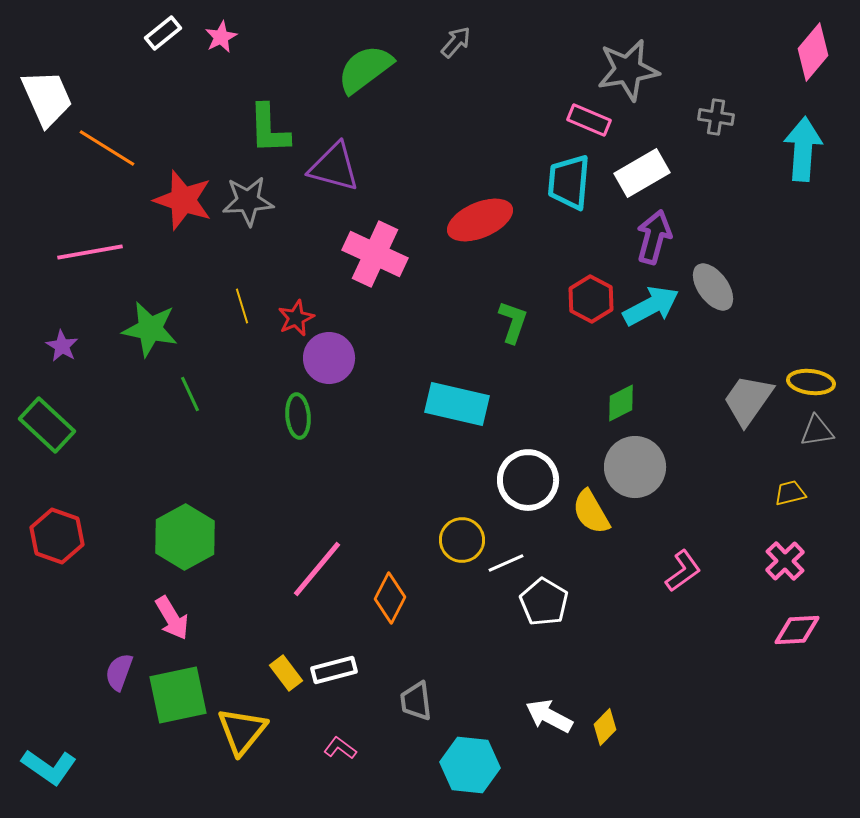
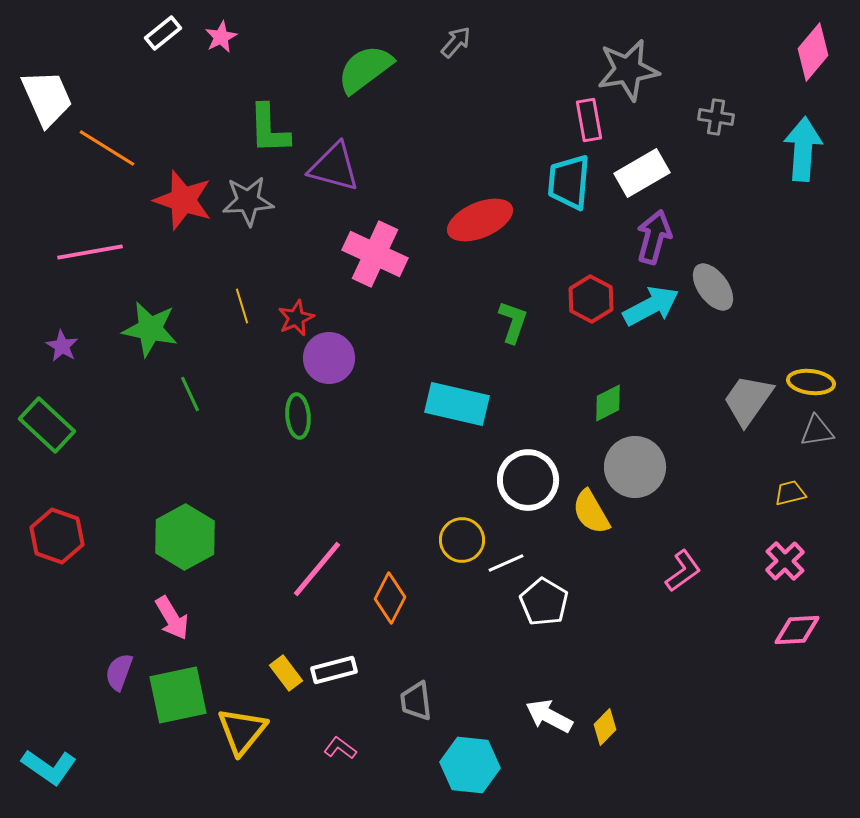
pink rectangle at (589, 120): rotated 57 degrees clockwise
green diamond at (621, 403): moved 13 px left
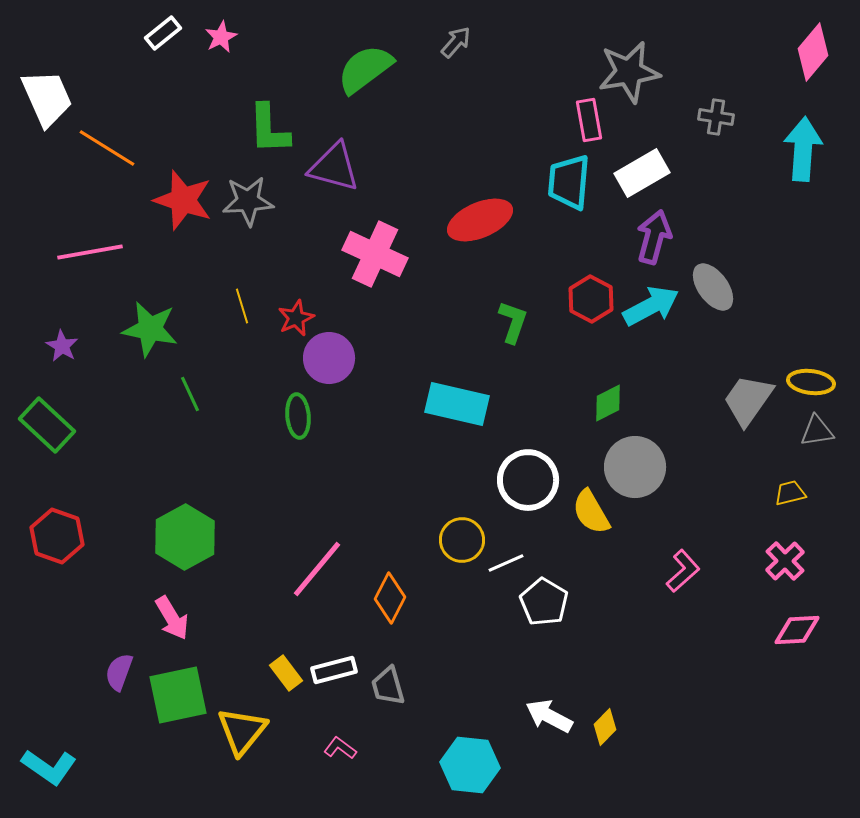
gray star at (628, 70): moved 1 px right, 2 px down
pink L-shape at (683, 571): rotated 6 degrees counterclockwise
gray trapezoid at (416, 701): moved 28 px left, 15 px up; rotated 9 degrees counterclockwise
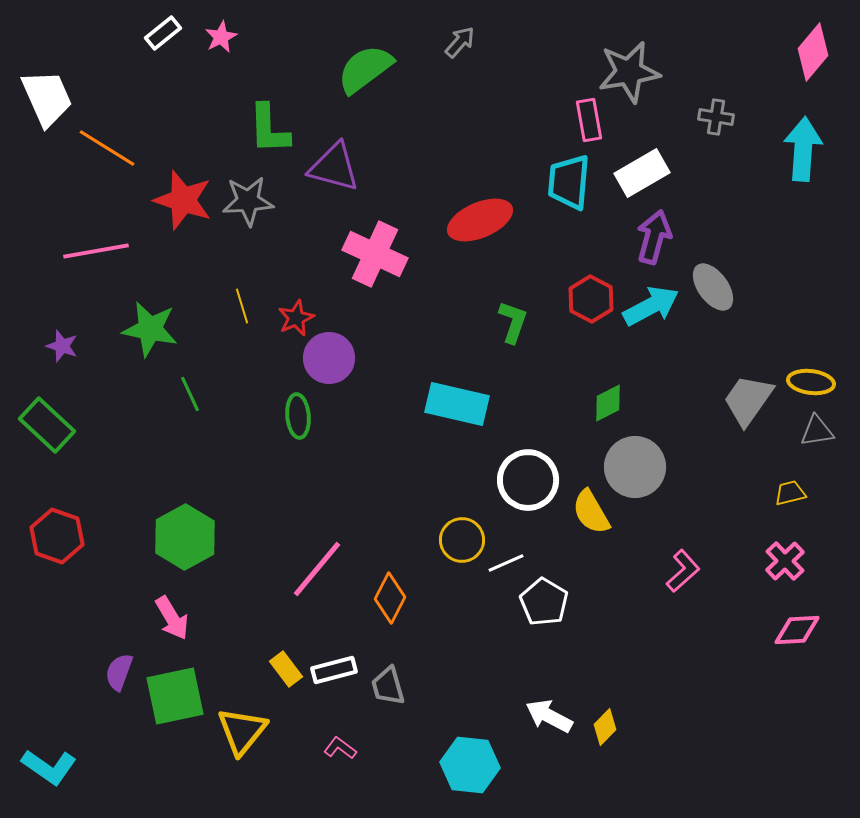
gray arrow at (456, 42): moved 4 px right
pink line at (90, 252): moved 6 px right, 1 px up
purple star at (62, 346): rotated 12 degrees counterclockwise
yellow rectangle at (286, 673): moved 4 px up
green square at (178, 695): moved 3 px left, 1 px down
